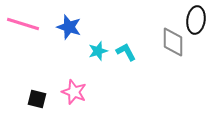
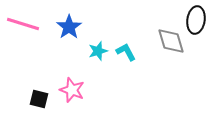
blue star: rotated 20 degrees clockwise
gray diamond: moved 2 px left, 1 px up; rotated 16 degrees counterclockwise
pink star: moved 2 px left, 2 px up
black square: moved 2 px right
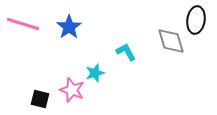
cyan star: moved 3 px left, 22 px down
black square: moved 1 px right
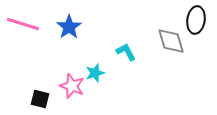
pink star: moved 4 px up
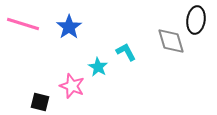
cyan star: moved 3 px right, 6 px up; rotated 24 degrees counterclockwise
black square: moved 3 px down
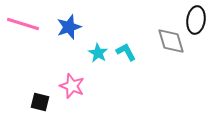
blue star: rotated 15 degrees clockwise
cyan star: moved 14 px up
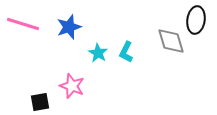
cyan L-shape: rotated 125 degrees counterclockwise
black square: rotated 24 degrees counterclockwise
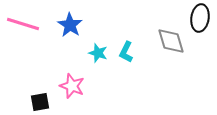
black ellipse: moved 4 px right, 2 px up
blue star: moved 1 px right, 2 px up; rotated 20 degrees counterclockwise
cyan star: rotated 12 degrees counterclockwise
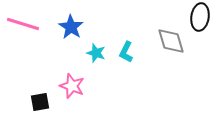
black ellipse: moved 1 px up
blue star: moved 1 px right, 2 px down
cyan star: moved 2 px left
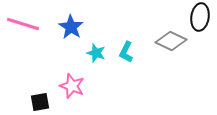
gray diamond: rotated 48 degrees counterclockwise
